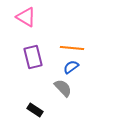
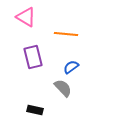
orange line: moved 6 px left, 14 px up
black rectangle: rotated 21 degrees counterclockwise
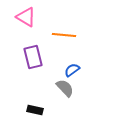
orange line: moved 2 px left, 1 px down
blue semicircle: moved 1 px right, 3 px down
gray semicircle: moved 2 px right
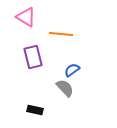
orange line: moved 3 px left, 1 px up
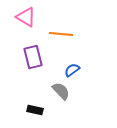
gray semicircle: moved 4 px left, 3 px down
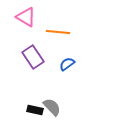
orange line: moved 3 px left, 2 px up
purple rectangle: rotated 20 degrees counterclockwise
blue semicircle: moved 5 px left, 6 px up
gray semicircle: moved 9 px left, 16 px down
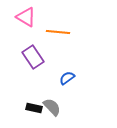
blue semicircle: moved 14 px down
black rectangle: moved 1 px left, 2 px up
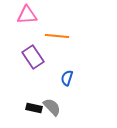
pink triangle: moved 1 px right, 2 px up; rotated 35 degrees counterclockwise
orange line: moved 1 px left, 4 px down
blue semicircle: rotated 35 degrees counterclockwise
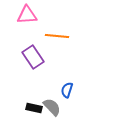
blue semicircle: moved 12 px down
